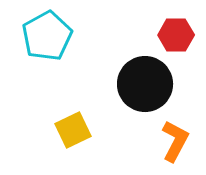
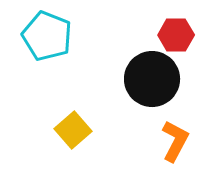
cyan pentagon: rotated 21 degrees counterclockwise
black circle: moved 7 px right, 5 px up
yellow square: rotated 15 degrees counterclockwise
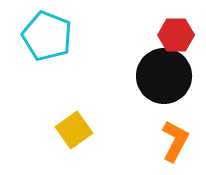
black circle: moved 12 px right, 3 px up
yellow square: moved 1 px right; rotated 6 degrees clockwise
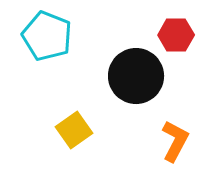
black circle: moved 28 px left
